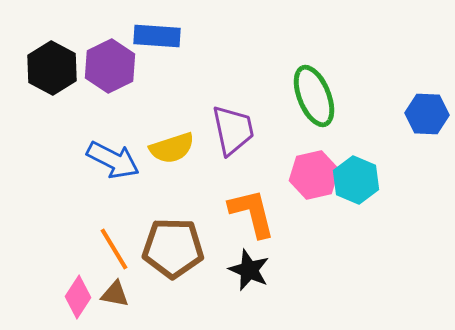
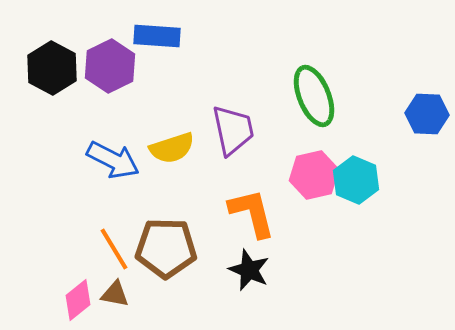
brown pentagon: moved 7 px left
pink diamond: moved 3 px down; rotated 18 degrees clockwise
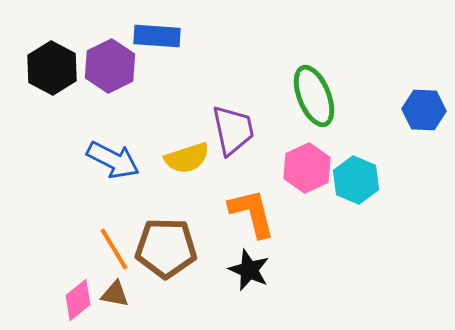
blue hexagon: moved 3 px left, 4 px up
yellow semicircle: moved 15 px right, 10 px down
pink hexagon: moved 7 px left, 7 px up; rotated 12 degrees counterclockwise
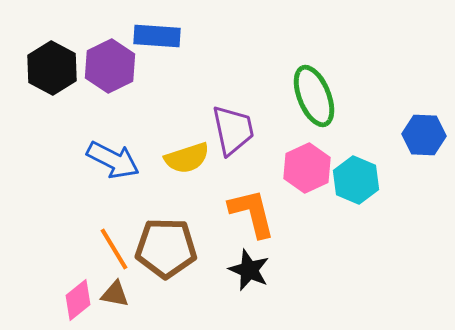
blue hexagon: moved 25 px down
